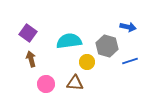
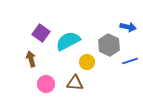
purple square: moved 13 px right
cyan semicircle: moved 1 px left; rotated 20 degrees counterclockwise
gray hexagon: moved 2 px right, 1 px up; rotated 10 degrees clockwise
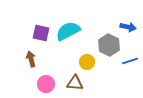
purple square: rotated 24 degrees counterclockwise
cyan semicircle: moved 10 px up
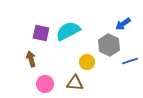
blue arrow: moved 5 px left, 3 px up; rotated 133 degrees clockwise
pink circle: moved 1 px left
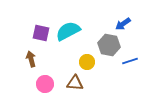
gray hexagon: rotated 15 degrees counterclockwise
